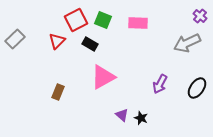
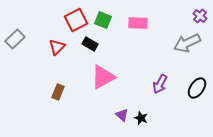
red triangle: moved 6 px down
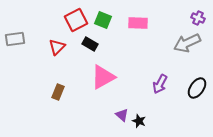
purple cross: moved 2 px left, 2 px down; rotated 16 degrees counterclockwise
gray rectangle: rotated 36 degrees clockwise
black star: moved 2 px left, 3 px down
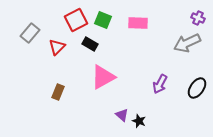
gray rectangle: moved 15 px right, 6 px up; rotated 42 degrees counterclockwise
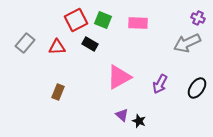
gray rectangle: moved 5 px left, 10 px down
red triangle: rotated 42 degrees clockwise
pink triangle: moved 16 px right
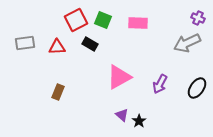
gray rectangle: rotated 42 degrees clockwise
black star: rotated 16 degrees clockwise
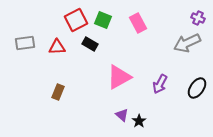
pink rectangle: rotated 60 degrees clockwise
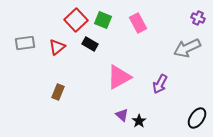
red square: rotated 15 degrees counterclockwise
gray arrow: moved 5 px down
red triangle: rotated 36 degrees counterclockwise
black ellipse: moved 30 px down
